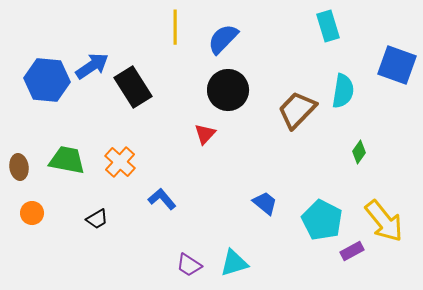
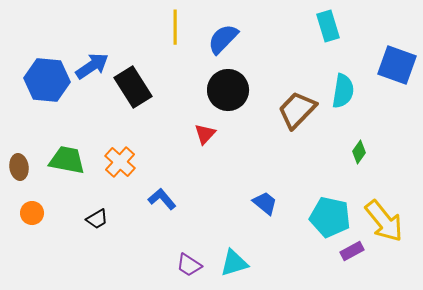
cyan pentagon: moved 8 px right, 3 px up; rotated 15 degrees counterclockwise
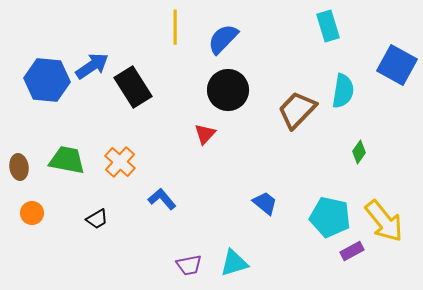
blue square: rotated 9 degrees clockwise
purple trapezoid: rotated 44 degrees counterclockwise
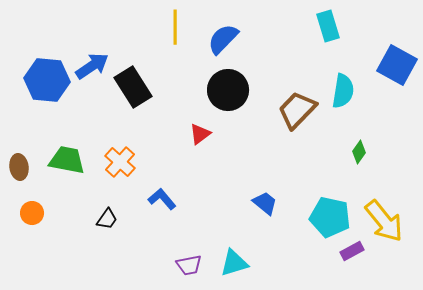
red triangle: moved 5 px left; rotated 10 degrees clockwise
black trapezoid: moved 10 px right; rotated 25 degrees counterclockwise
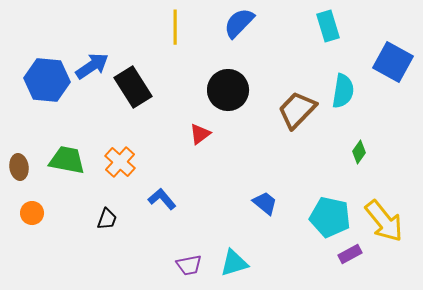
blue semicircle: moved 16 px right, 16 px up
blue square: moved 4 px left, 3 px up
black trapezoid: rotated 15 degrees counterclockwise
purple rectangle: moved 2 px left, 3 px down
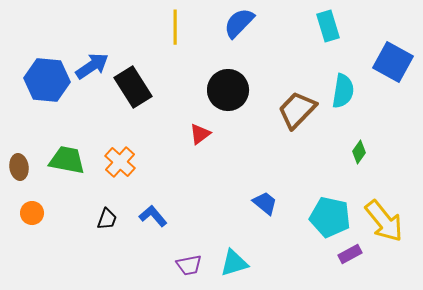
blue L-shape: moved 9 px left, 17 px down
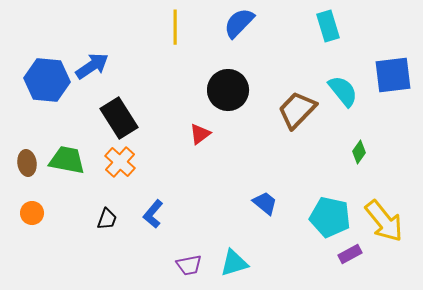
blue square: moved 13 px down; rotated 36 degrees counterclockwise
black rectangle: moved 14 px left, 31 px down
cyan semicircle: rotated 48 degrees counterclockwise
brown ellipse: moved 8 px right, 4 px up
blue L-shape: moved 2 px up; rotated 100 degrees counterclockwise
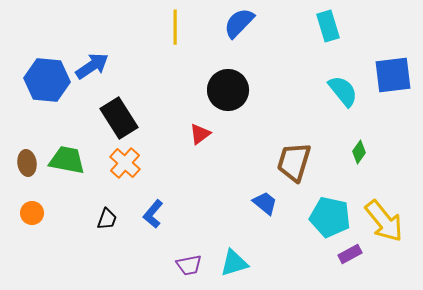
brown trapezoid: moved 3 px left, 52 px down; rotated 27 degrees counterclockwise
orange cross: moved 5 px right, 1 px down
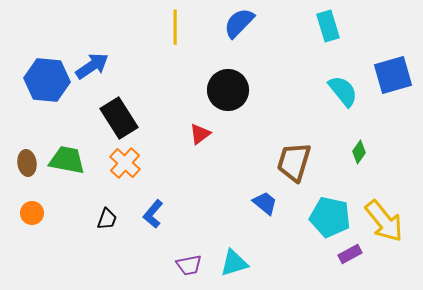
blue square: rotated 9 degrees counterclockwise
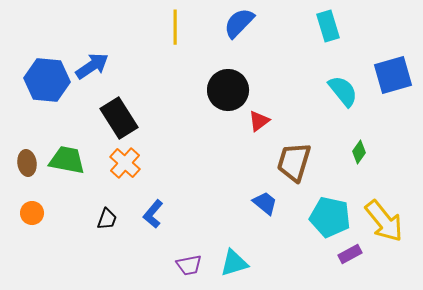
red triangle: moved 59 px right, 13 px up
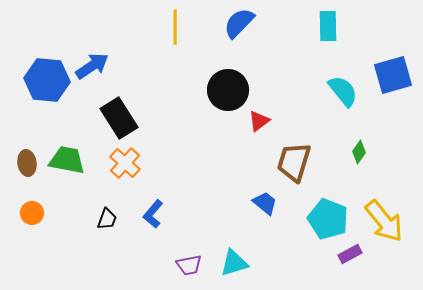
cyan rectangle: rotated 16 degrees clockwise
cyan pentagon: moved 2 px left, 2 px down; rotated 9 degrees clockwise
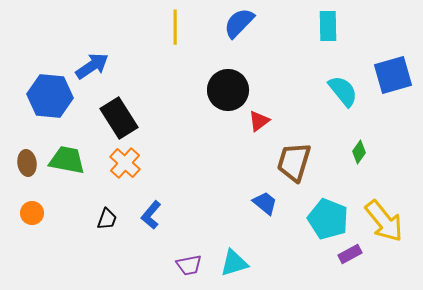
blue hexagon: moved 3 px right, 16 px down
blue L-shape: moved 2 px left, 1 px down
